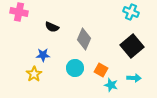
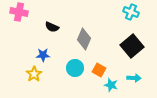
orange square: moved 2 px left
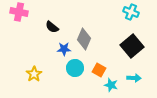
black semicircle: rotated 16 degrees clockwise
blue star: moved 21 px right, 6 px up
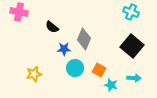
black square: rotated 10 degrees counterclockwise
yellow star: rotated 21 degrees clockwise
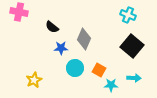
cyan cross: moved 3 px left, 3 px down
blue star: moved 3 px left, 1 px up
yellow star: moved 6 px down; rotated 14 degrees counterclockwise
cyan star: rotated 16 degrees counterclockwise
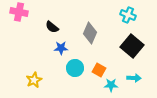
gray diamond: moved 6 px right, 6 px up
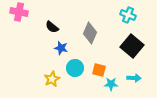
blue star: rotated 16 degrees clockwise
orange square: rotated 16 degrees counterclockwise
yellow star: moved 18 px right, 1 px up
cyan star: moved 1 px up
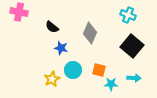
cyan circle: moved 2 px left, 2 px down
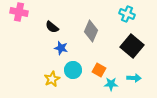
cyan cross: moved 1 px left, 1 px up
gray diamond: moved 1 px right, 2 px up
orange square: rotated 16 degrees clockwise
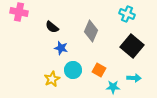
cyan star: moved 2 px right, 3 px down
